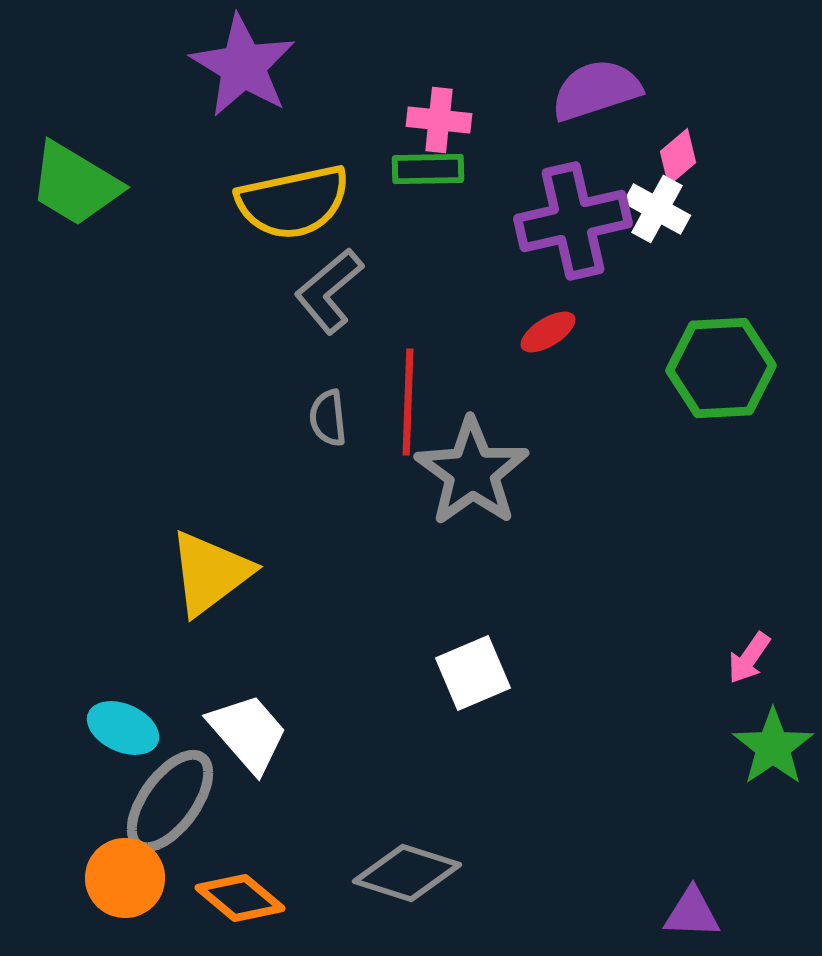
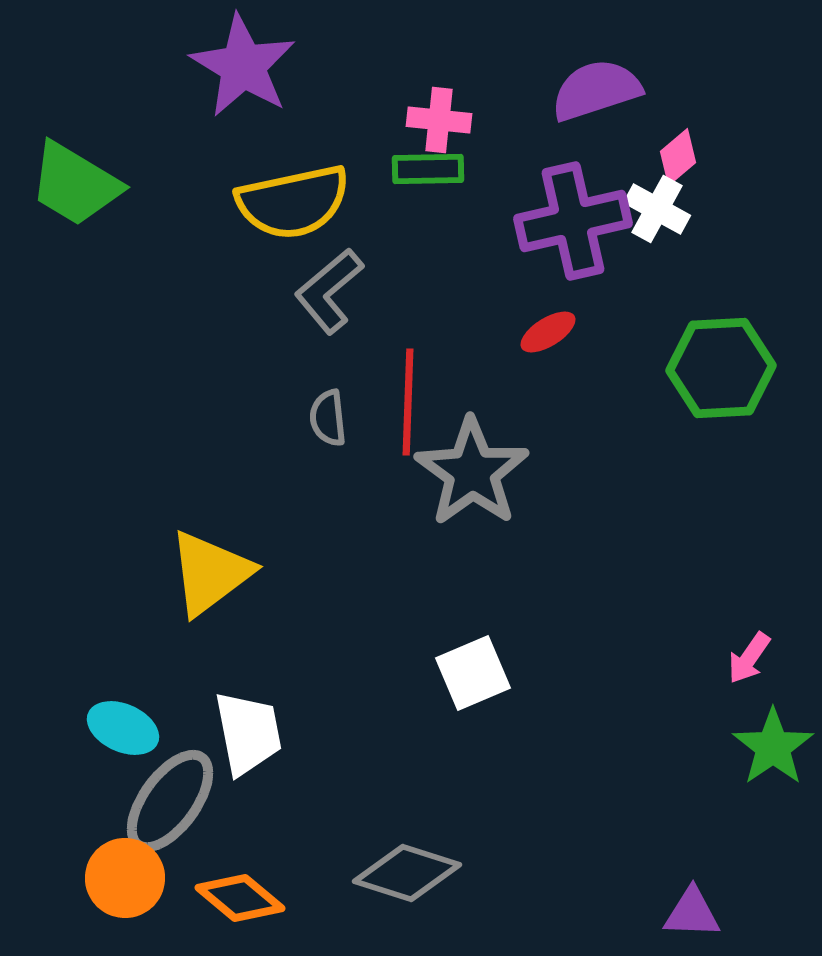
white trapezoid: rotated 30 degrees clockwise
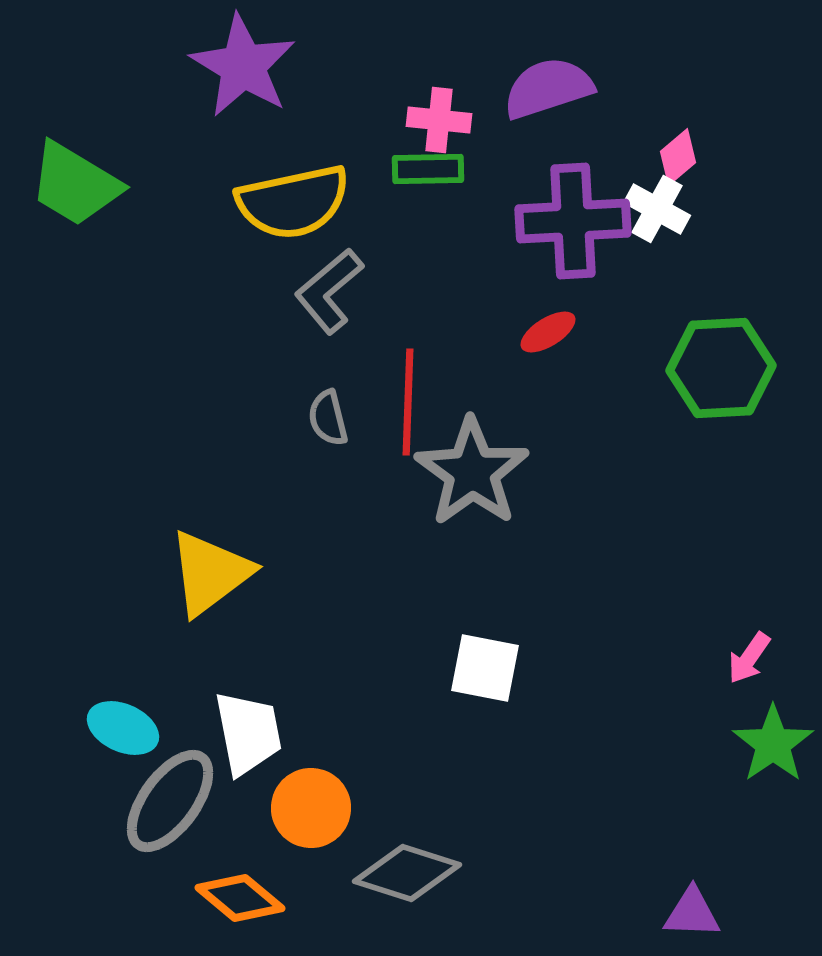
purple semicircle: moved 48 px left, 2 px up
purple cross: rotated 10 degrees clockwise
gray semicircle: rotated 8 degrees counterclockwise
white square: moved 12 px right, 5 px up; rotated 34 degrees clockwise
green star: moved 3 px up
orange circle: moved 186 px right, 70 px up
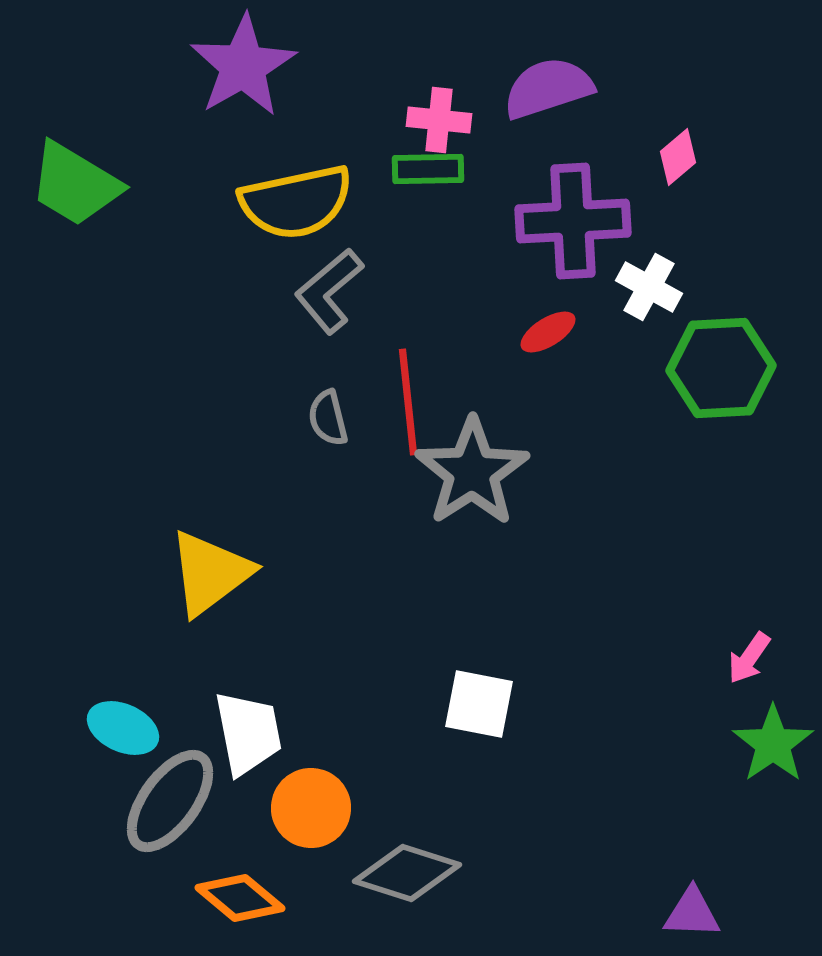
purple star: rotated 11 degrees clockwise
yellow semicircle: moved 3 px right
white cross: moved 8 px left, 78 px down
red line: rotated 8 degrees counterclockwise
gray star: rotated 3 degrees clockwise
white square: moved 6 px left, 36 px down
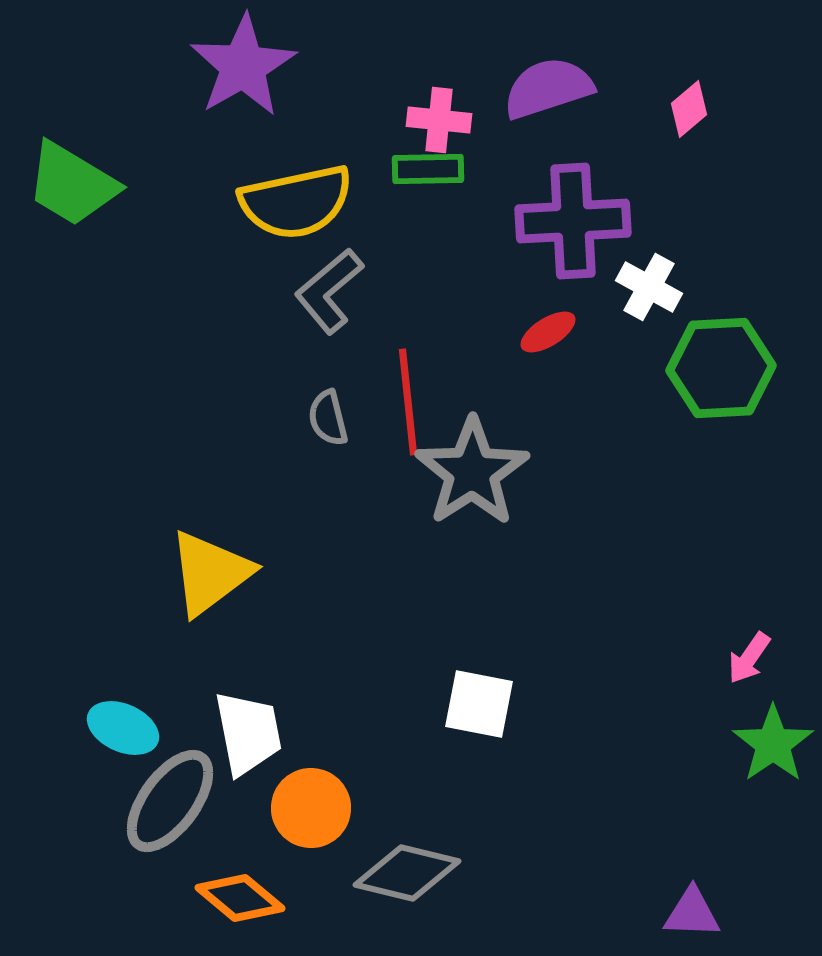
pink diamond: moved 11 px right, 48 px up
green trapezoid: moved 3 px left
gray diamond: rotated 4 degrees counterclockwise
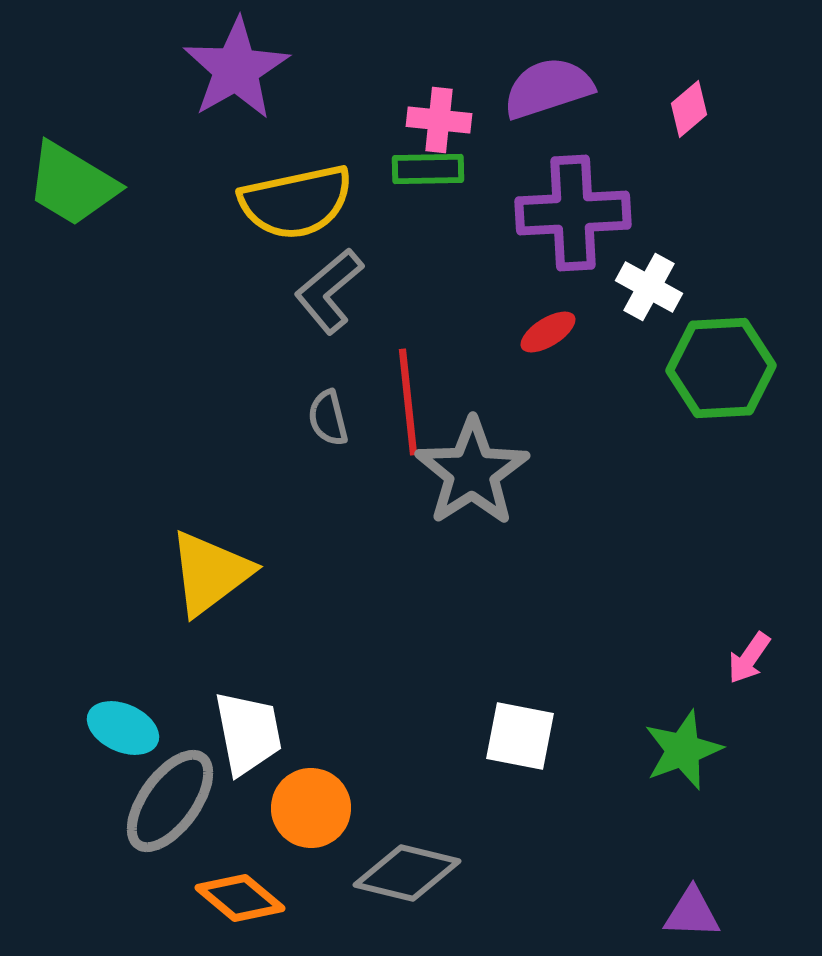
purple star: moved 7 px left, 3 px down
purple cross: moved 8 px up
white square: moved 41 px right, 32 px down
green star: moved 90 px left, 6 px down; rotated 14 degrees clockwise
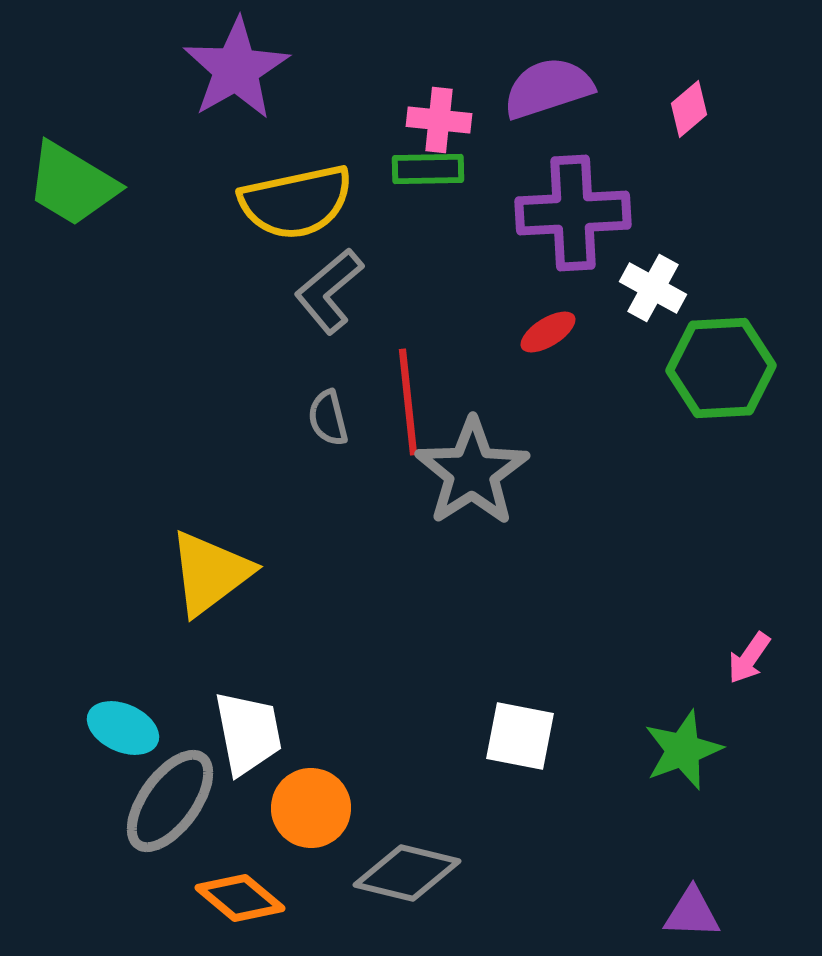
white cross: moved 4 px right, 1 px down
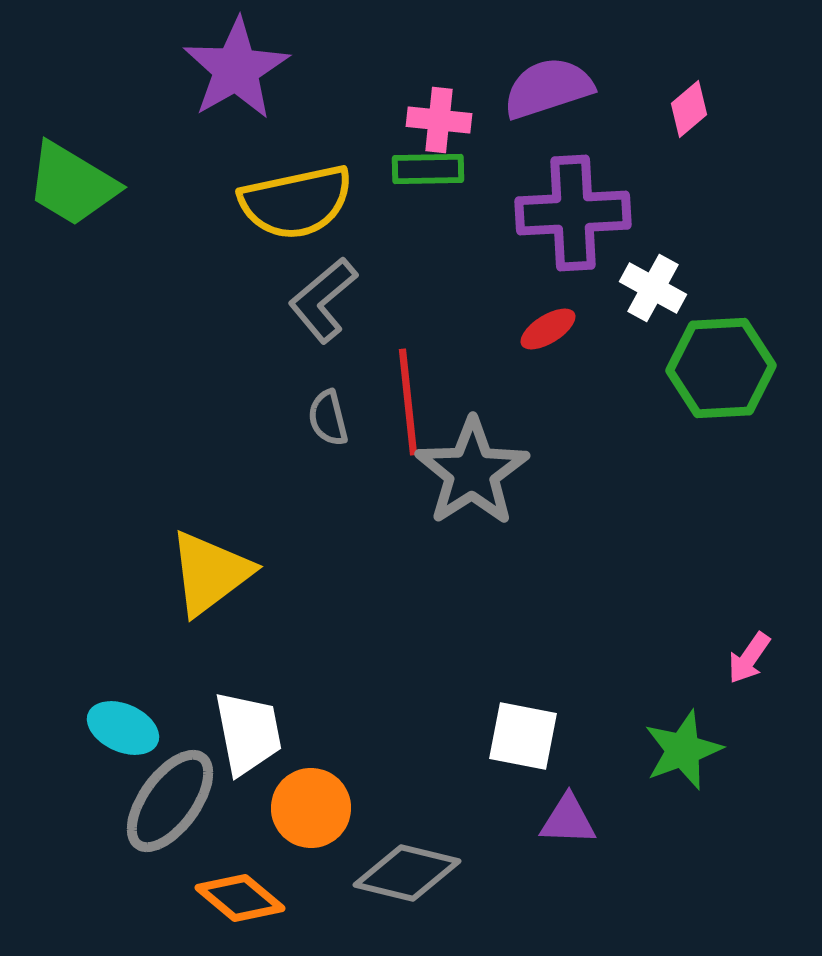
gray L-shape: moved 6 px left, 9 px down
red ellipse: moved 3 px up
white square: moved 3 px right
purple triangle: moved 124 px left, 93 px up
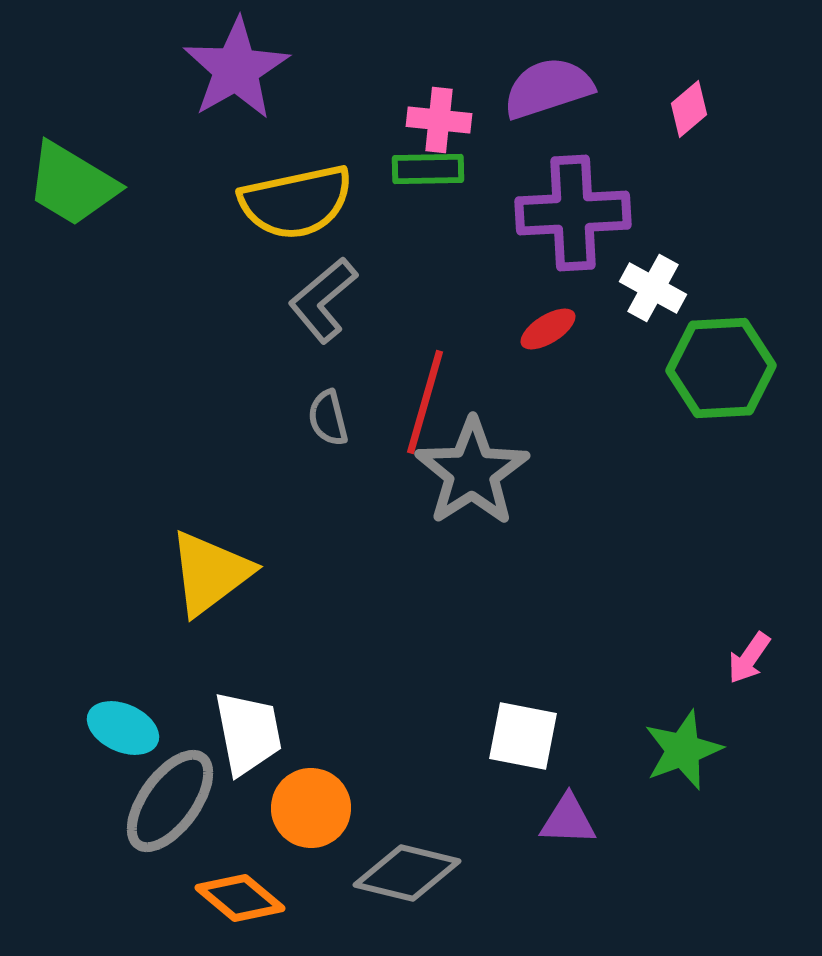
red line: moved 17 px right; rotated 22 degrees clockwise
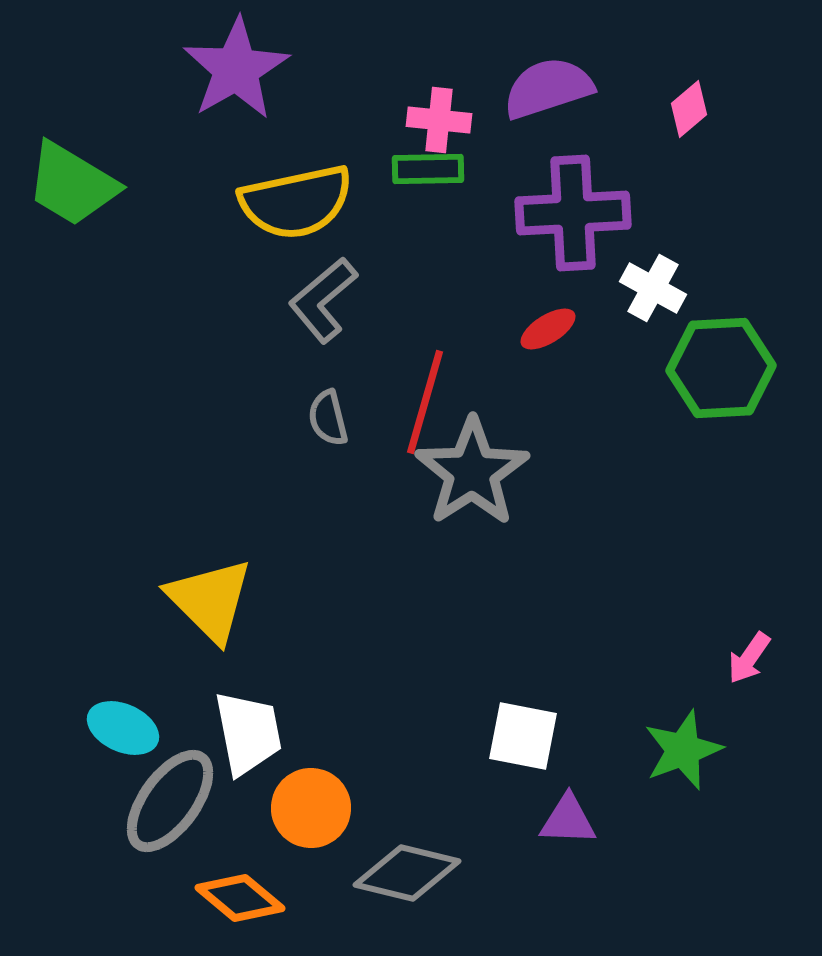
yellow triangle: moved 27 px down; rotated 38 degrees counterclockwise
